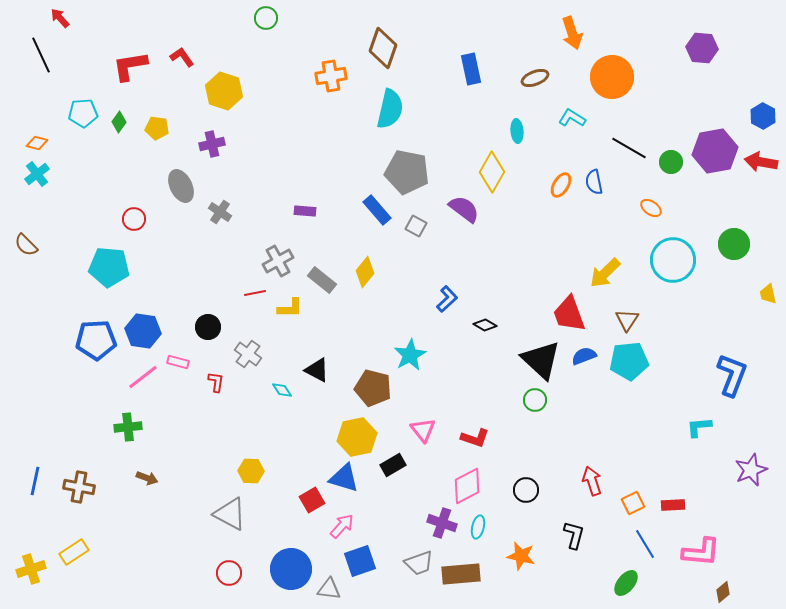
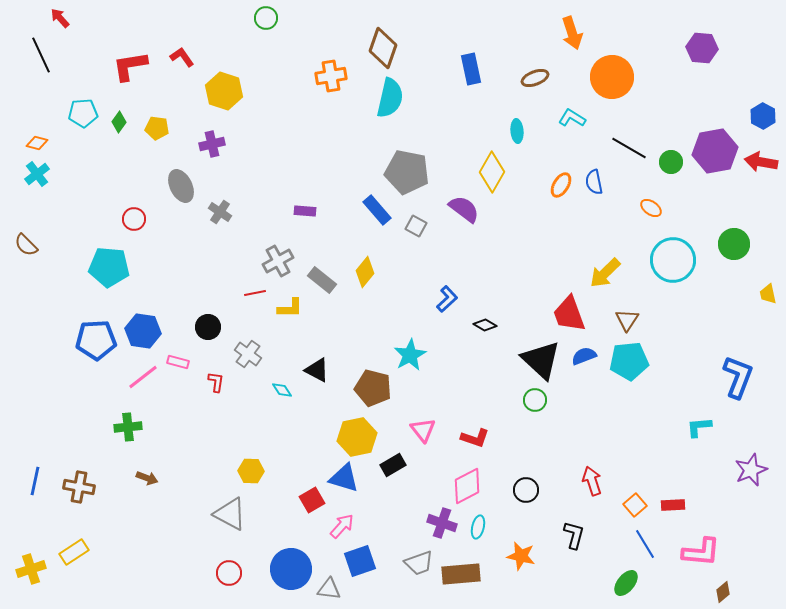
cyan semicircle at (390, 109): moved 11 px up
blue L-shape at (732, 375): moved 6 px right, 2 px down
orange square at (633, 503): moved 2 px right, 2 px down; rotated 15 degrees counterclockwise
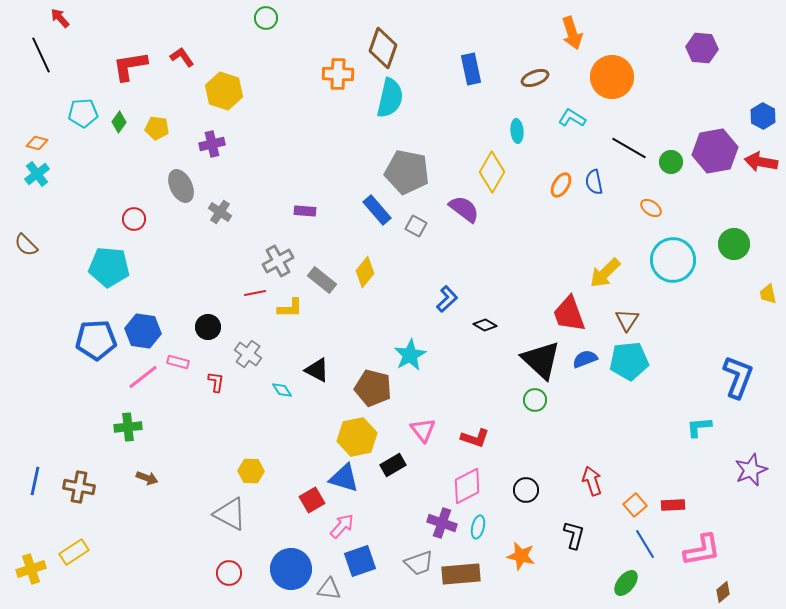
orange cross at (331, 76): moved 7 px right, 2 px up; rotated 12 degrees clockwise
blue semicircle at (584, 356): moved 1 px right, 3 px down
pink L-shape at (701, 552): moved 1 px right, 2 px up; rotated 15 degrees counterclockwise
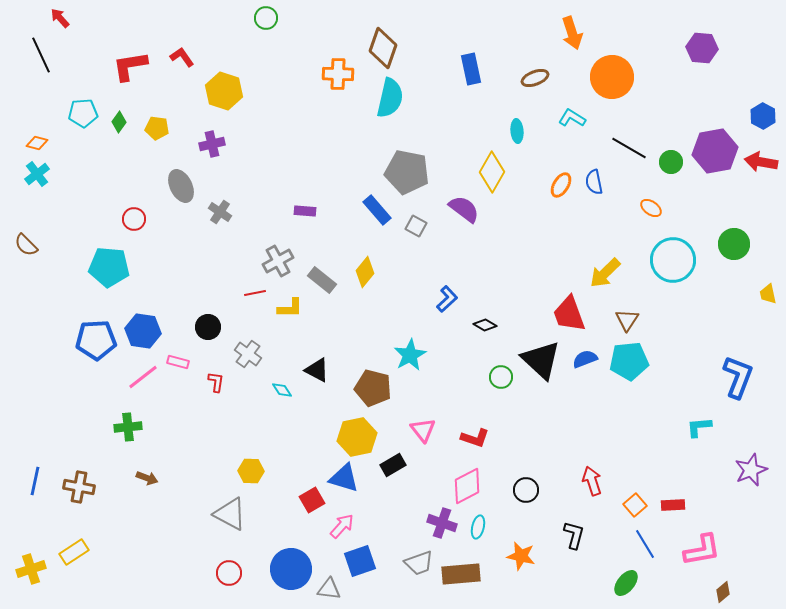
green circle at (535, 400): moved 34 px left, 23 px up
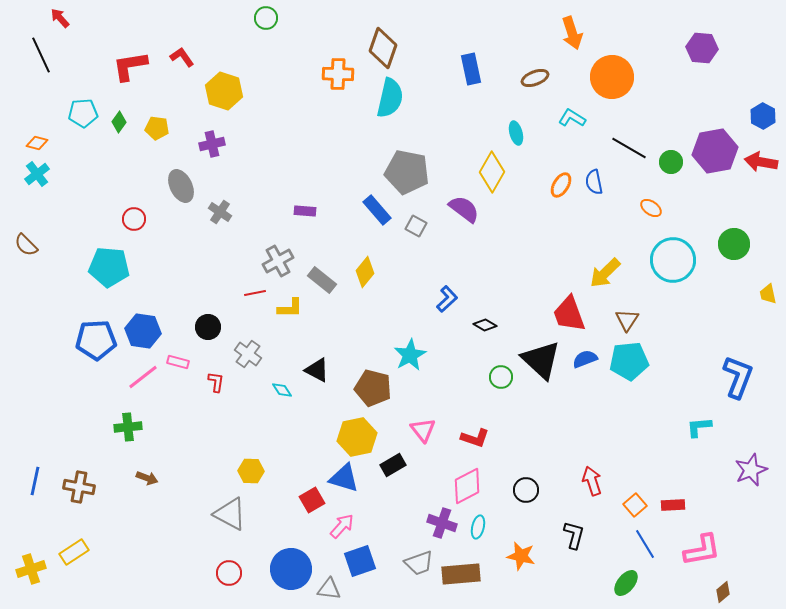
cyan ellipse at (517, 131): moved 1 px left, 2 px down; rotated 10 degrees counterclockwise
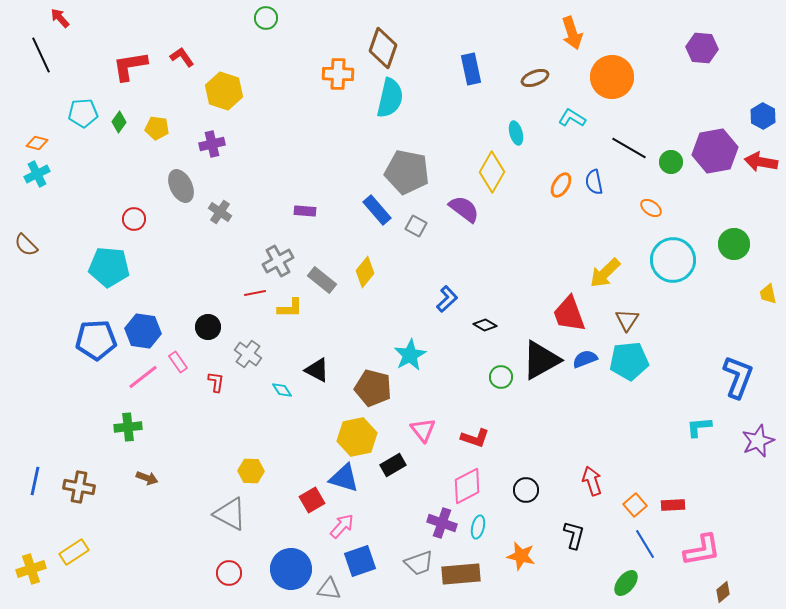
cyan cross at (37, 174): rotated 10 degrees clockwise
black triangle at (541, 360): rotated 48 degrees clockwise
pink rectangle at (178, 362): rotated 40 degrees clockwise
purple star at (751, 470): moved 7 px right, 29 px up
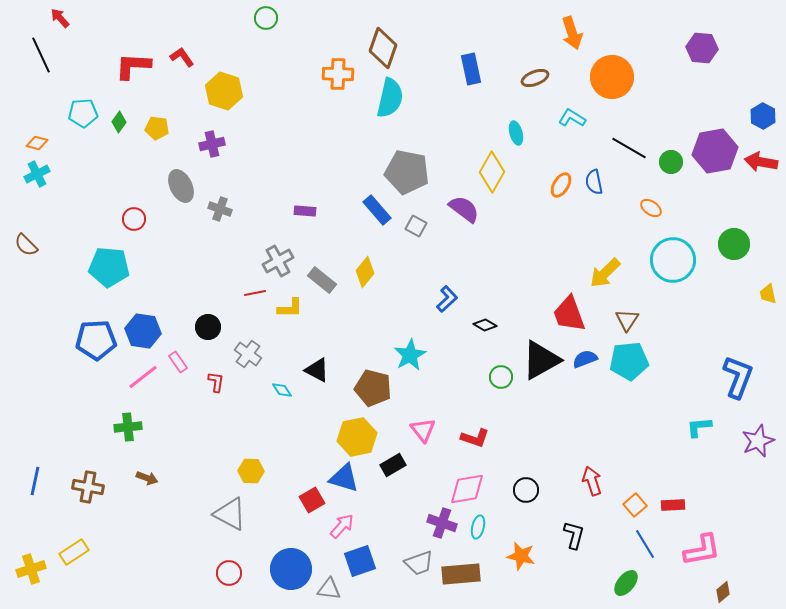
red L-shape at (130, 66): moved 3 px right; rotated 12 degrees clockwise
gray cross at (220, 212): moved 3 px up; rotated 15 degrees counterclockwise
pink diamond at (467, 486): moved 3 px down; rotated 18 degrees clockwise
brown cross at (79, 487): moved 9 px right
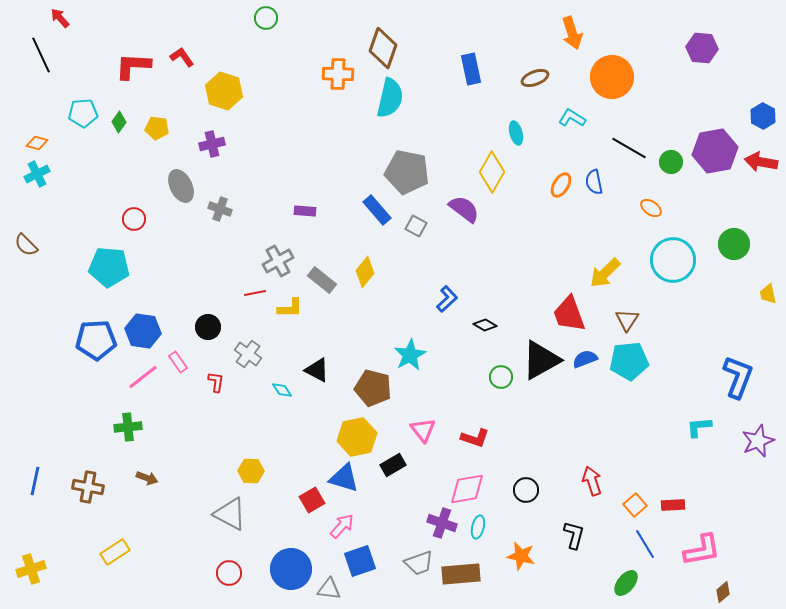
yellow rectangle at (74, 552): moved 41 px right
